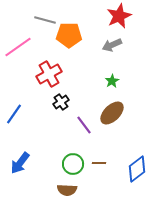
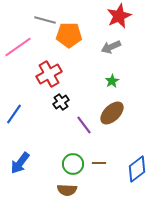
gray arrow: moved 1 px left, 2 px down
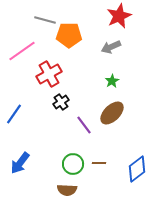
pink line: moved 4 px right, 4 px down
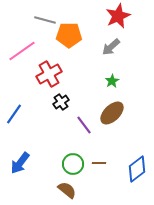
red star: moved 1 px left
gray arrow: rotated 18 degrees counterclockwise
brown semicircle: rotated 144 degrees counterclockwise
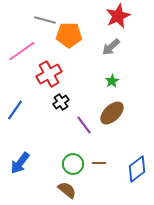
blue line: moved 1 px right, 4 px up
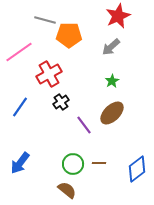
pink line: moved 3 px left, 1 px down
blue line: moved 5 px right, 3 px up
